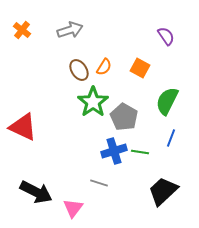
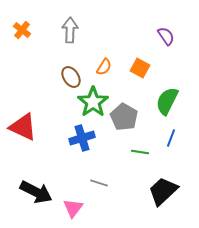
gray arrow: rotated 70 degrees counterclockwise
brown ellipse: moved 8 px left, 7 px down
blue cross: moved 32 px left, 13 px up
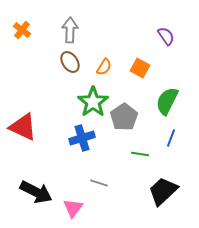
brown ellipse: moved 1 px left, 15 px up
gray pentagon: rotated 8 degrees clockwise
green line: moved 2 px down
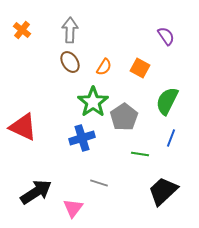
black arrow: rotated 60 degrees counterclockwise
